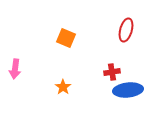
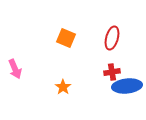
red ellipse: moved 14 px left, 8 px down
pink arrow: rotated 30 degrees counterclockwise
blue ellipse: moved 1 px left, 4 px up
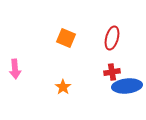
pink arrow: rotated 18 degrees clockwise
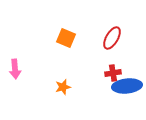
red ellipse: rotated 15 degrees clockwise
red cross: moved 1 px right, 1 px down
orange star: rotated 21 degrees clockwise
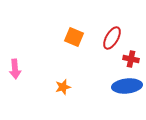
orange square: moved 8 px right, 1 px up
red cross: moved 18 px right, 14 px up; rotated 21 degrees clockwise
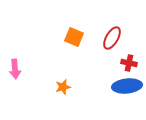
red cross: moved 2 px left, 4 px down
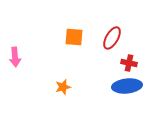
orange square: rotated 18 degrees counterclockwise
pink arrow: moved 12 px up
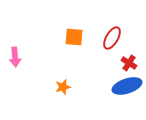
red cross: rotated 21 degrees clockwise
blue ellipse: rotated 12 degrees counterclockwise
